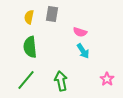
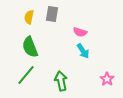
green semicircle: rotated 15 degrees counterclockwise
green line: moved 5 px up
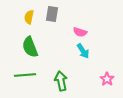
green line: moved 1 px left; rotated 45 degrees clockwise
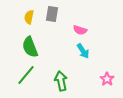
pink semicircle: moved 2 px up
green line: moved 1 px right; rotated 45 degrees counterclockwise
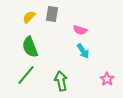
yellow semicircle: rotated 32 degrees clockwise
